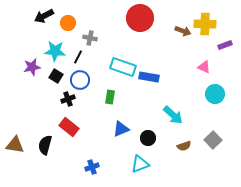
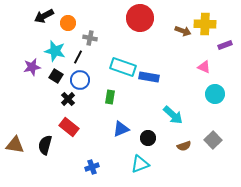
cyan star: rotated 10 degrees clockwise
black cross: rotated 24 degrees counterclockwise
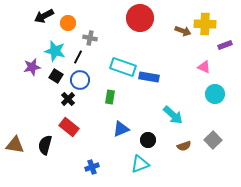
black circle: moved 2 px down
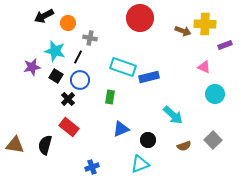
blue rectangle: rotated 24 degrees counterclockwise
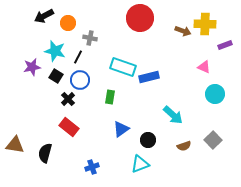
blue triangle: rotated 12 degrees counterclockwise
black semicircle: moved 8 px down
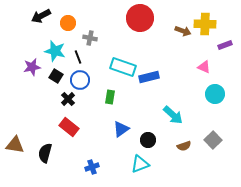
black arrow: moved 3 px left
black line: rotated 48 degrees counterclockwise
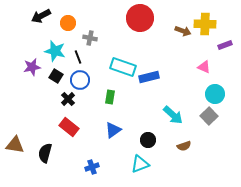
blue triangle: moved 8 px left, 1 px down
gray square: moved 4 px left, 24 px up
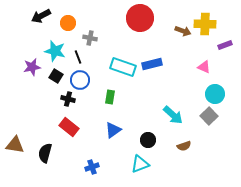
blue rectangle: moved 3 px right, 13 px up
black cross: rotated 32 degrees counterclockwise
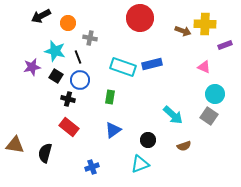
gray square: rotated 12 degrees counterclockwise
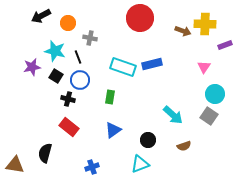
pink triangle: rotated 40 degrees clockwise
brown triangle: moved 20 px down
